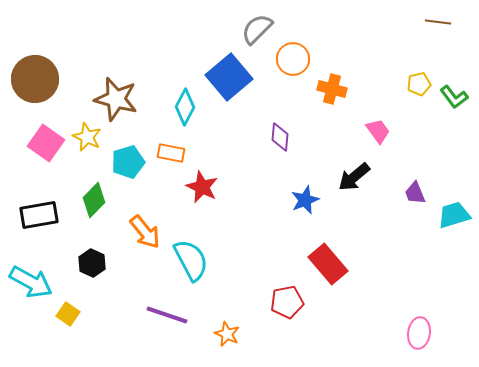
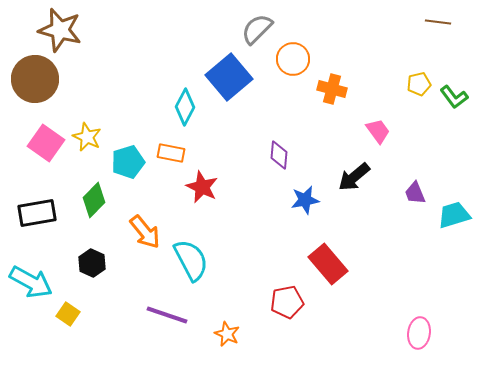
brown star: moved 56 px left, 69 px up
purple diamond: moved 1 px left, 18 px down
blue star: rotated 12 degrees clockwise
black rectangle: moved 2 px left, 2 px up
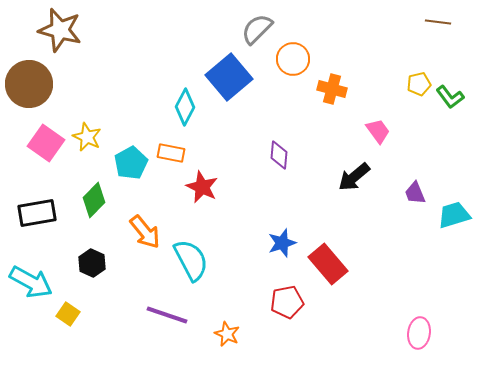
brown circle: moved 6 px left, 5 px down
green L-shape: moved 4 px left
cyan pentagon: moved 3 px right, 1 px down; rotated 12 degrees counterclockwise
blue star: moved 23 px left, 43 px down; rotated 8 degrees counterclockwise
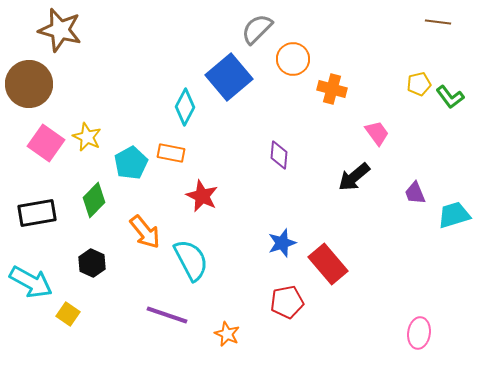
pink trapezoid: moved 1 px left, 2 px down
red star: moved 9 px down
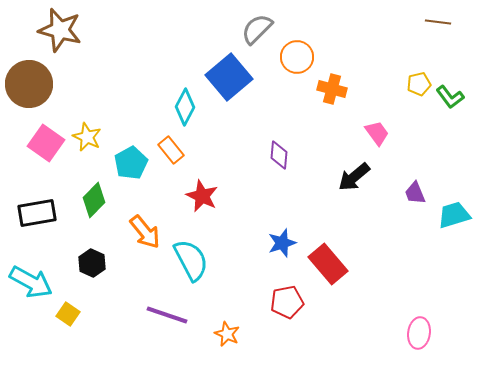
orange circle: moved 4 px right, 2 px up
orange rectangle: moved 3 px up; rotated 40 degrees clockwise
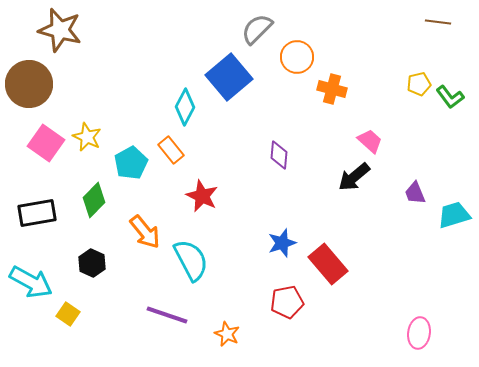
pink trapezoid: moved 7 px left, 8 px down; rotated 12 degrees counterclockwise
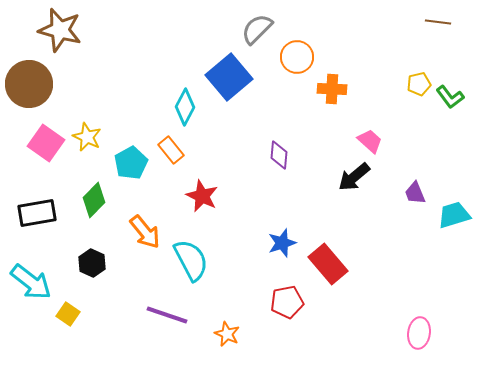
orange cross: rotated 12 degrees counterclockwise
cyan arrow: rotated 9 degrees clockwise
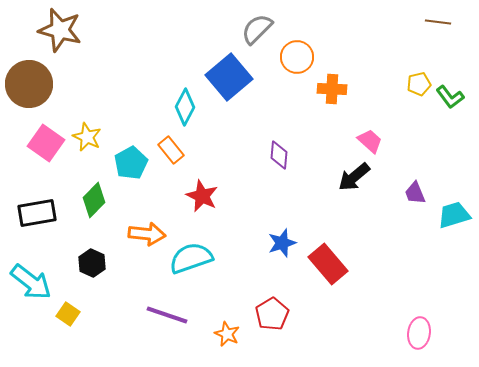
orange arrow: moved 2 px right, 2 px down; rotated 45 degrees counterclockwise
cyan semicircle: moved 2 px up; rotated 81 degrees counterclockwise
red pentagon: moved 15 px left, 12 px down; rotated 20 degrees counterclockwise
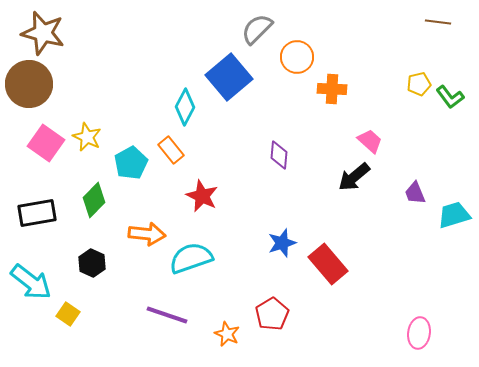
brown star: moved 17 px left, 3 px down
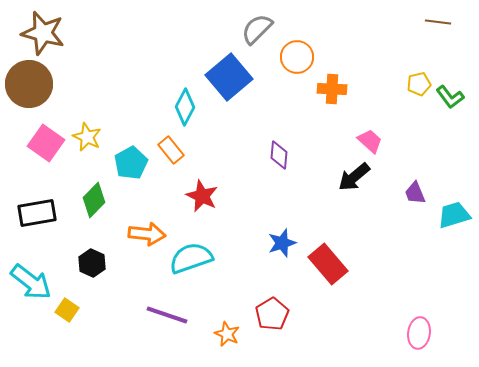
yellow square: moved 1 px left, 4 px up
